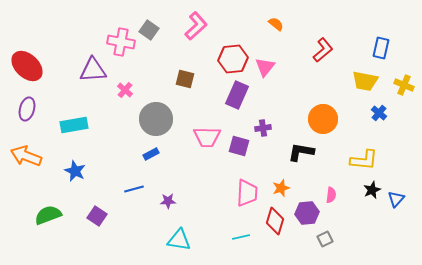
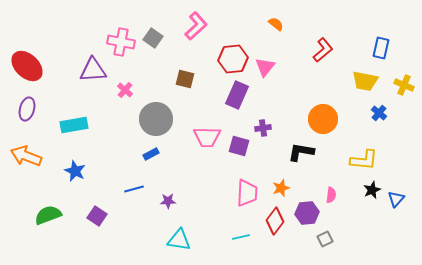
gray square at (149, 30): moved 4 px right, 8 px down
red diamond at (275, 221): rotated 20 degrees clockwise
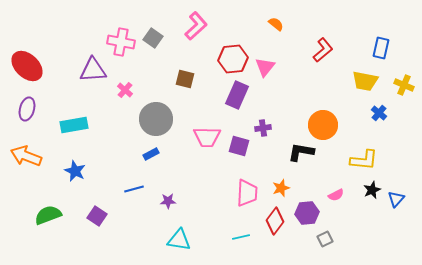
orange circle at (323, 119): moved 6 px down
pink semicircle at (331, 195): moved 5 px right; rotated 56 degrees clockwise
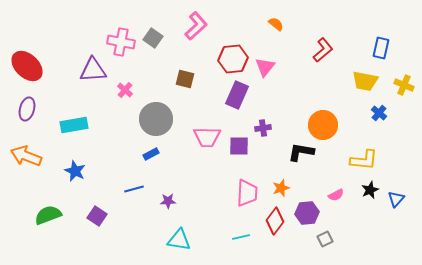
purple square at (239, 146): rotated 15 degrees counterclockwise
black star at (372, 190): moved 2 px left
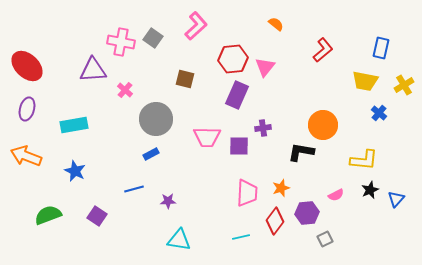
yellow cross at (404, 85): rotated 36 degrees clockwise
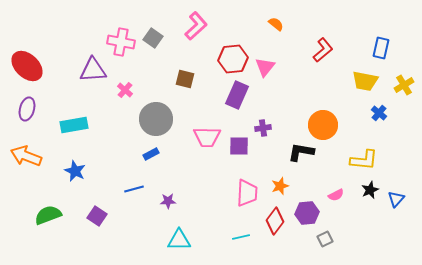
orange star at (281, 188): moved 1 px left, 2 px up
cyan triangle at (179, 240): rotated 10 degrees counterclockwise
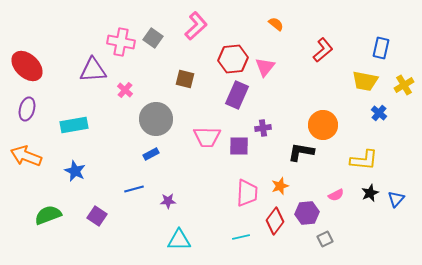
black star at (370, 190): moved 3 px down
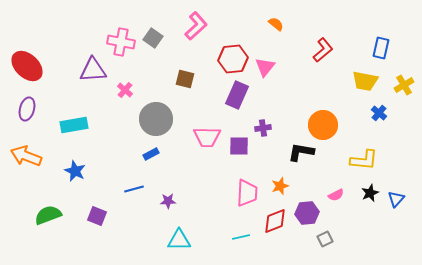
purple square at (97, 216): rotated 12 degrees counterclockwise
red diamond at (275, 221): rotated 32 degrees clockwise
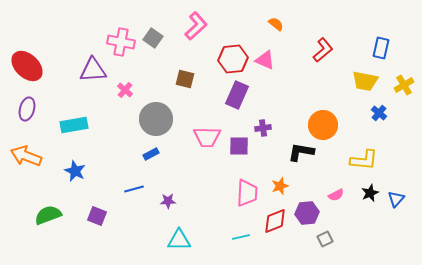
pink triangle at (265, 67): moved 7 px up; rotated 45 degrees counterclockwise
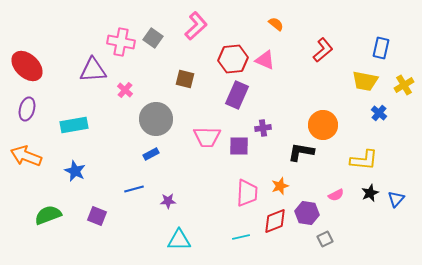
purple hexagon at (307, 213): rotated 15 degrees clockwise
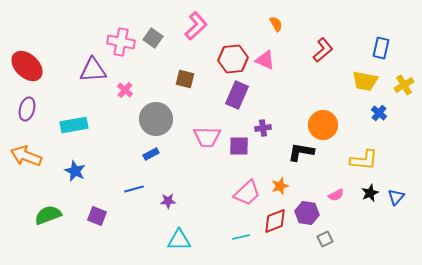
orange semicircle at (276, 24): rotated 21 degrees clockwise
pink trapezoid at (247, 193): rotated 44 degrees clockwise
blue triangle at (396, 199): moved 2 px up
